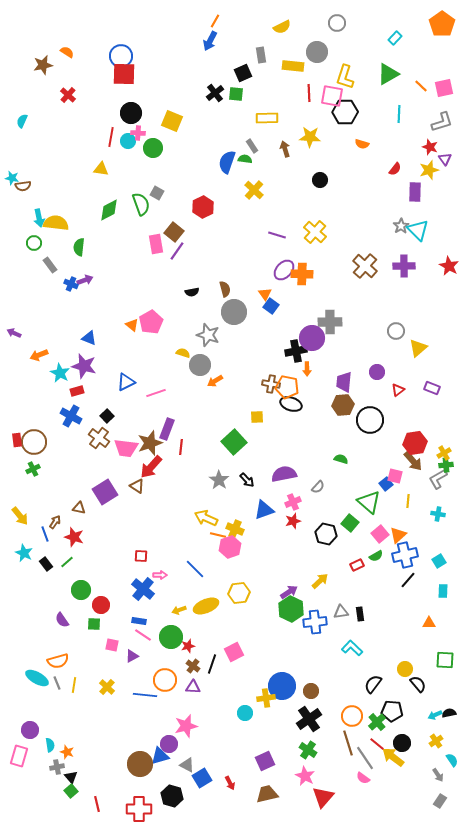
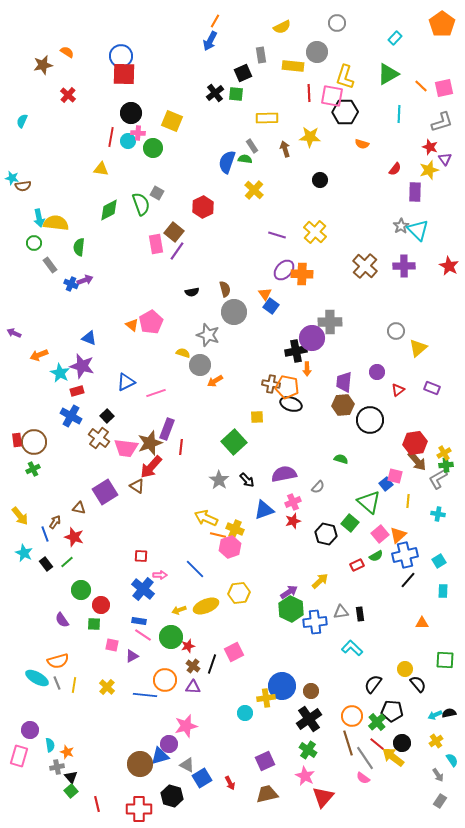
purple star at (84, 366): moved 2 px left
brown arrow at (413, 461): moved 4 px right
orange triangle at (429, 623): moved 7 px left
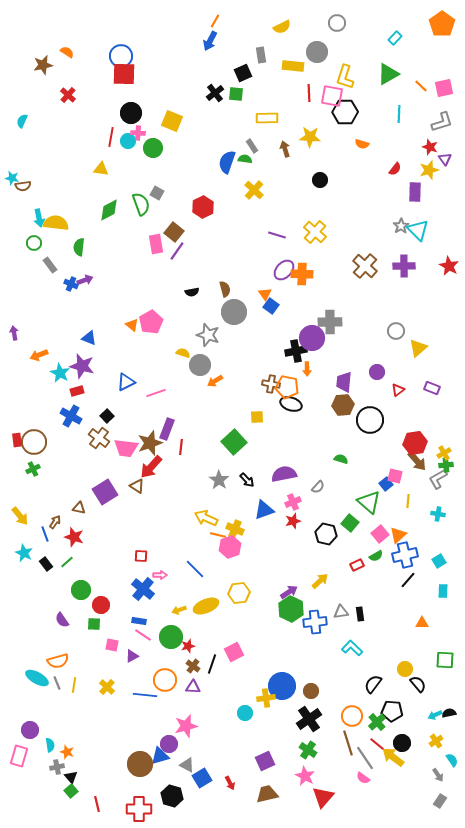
purple arrow at (14, 333): rotated 56 degrees clockwise
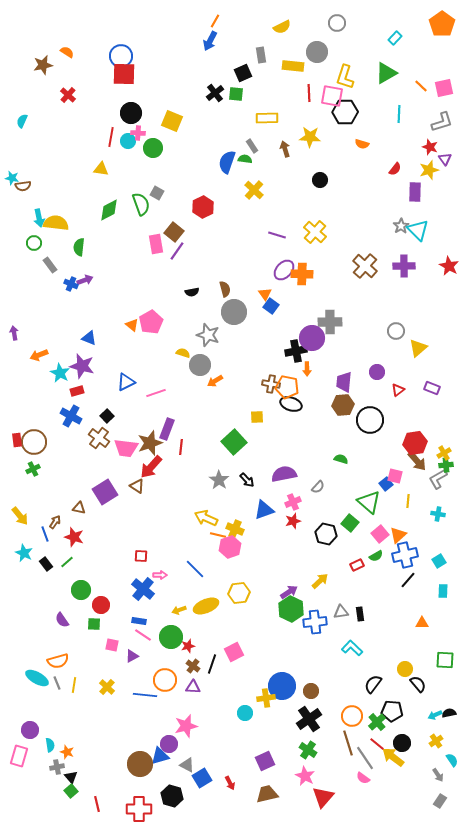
green triangle at (388, 74): moved 2 px left, 1 px up
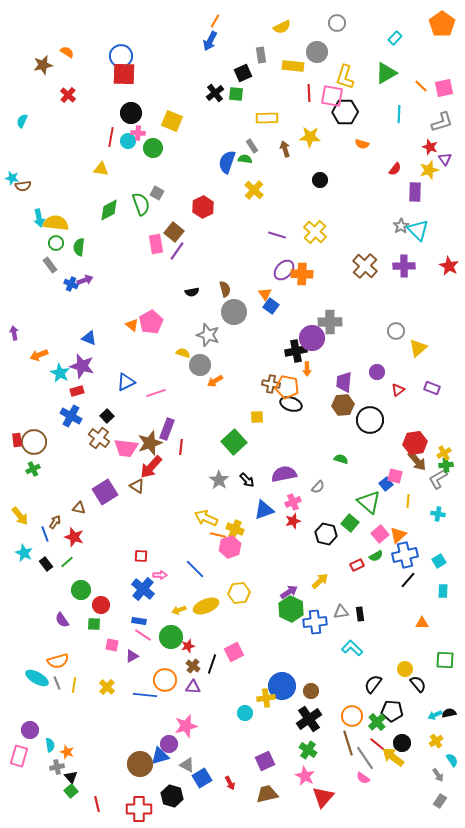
green circle at (34, 243): moved 22 px right
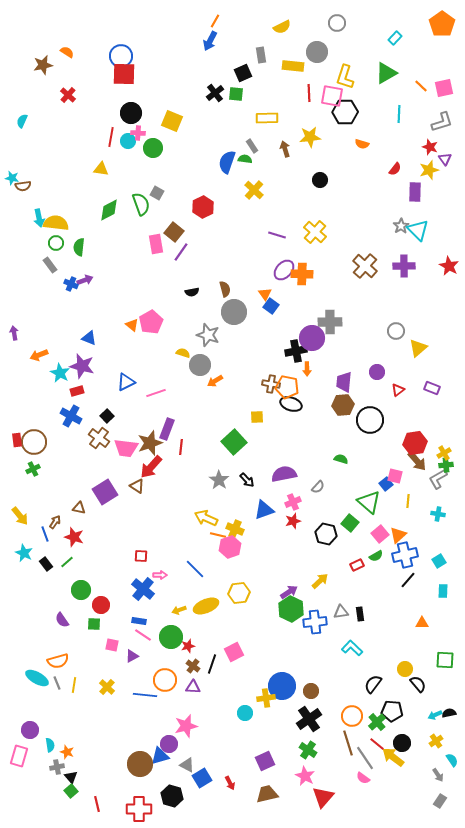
yellow star at (310, 137): rotated 10 degrees counterclockwise
purple line at (177, 251): moved 4 px right, 1 px down
